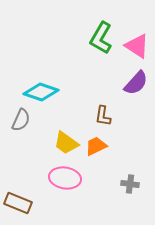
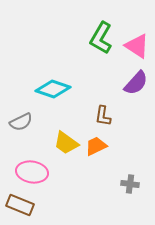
cyan diamond: moved 12 px right, 3 px up
gray semicircle: moved 2 px down; rotated 40 degrees clockwise
pink ellipse: moved 33 px left, 6 px up
brown rectangle: moved 2 px right, 2 px down
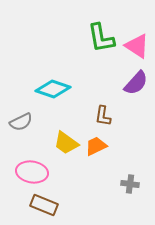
green L-shape: rotated 40 degrees counterclockwise
brown rectangle: moved 24 px right
